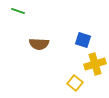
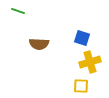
blue square: moved 1 px left, 2 px up
yellow cross: moved 5 px left, 2 px up
yellow square: moved 6 px right, 3 px down; rotated 35 degrees counterclockwise
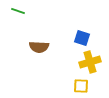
brown semicircle: moved 3 px down
